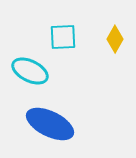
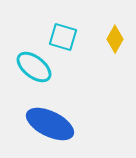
cyan square: rotated 20 degrees clockwise
cyan ellipse: moved 4 px right, 4 px up; rotated 12 degrees clockwise
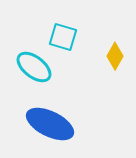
yellow diamond: moved 17 px down
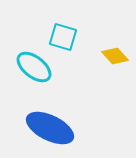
yellow diamond: rotated 72 degrees counterclockwise
blue ellipse: moved 4 px down
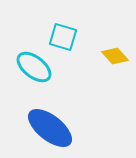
blue ellipse: rotated 12 degrees clockwise
